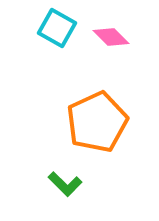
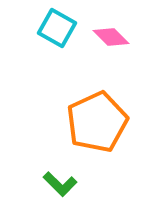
green L-shape: moved 5 px left
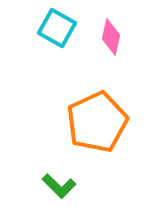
pink diamond: rotated 57 degrees clockwise
green L-shape: moved 1 px left, 2 px down
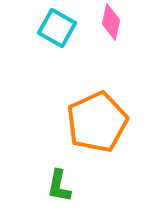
pink diamond: moved 15 px up
green L-shape: rotated 56 degrees clockwise
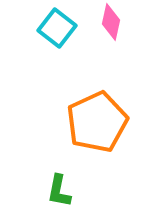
cyan square: rotated 9 degrees clockwise
green L-shape: moved 5 px down
